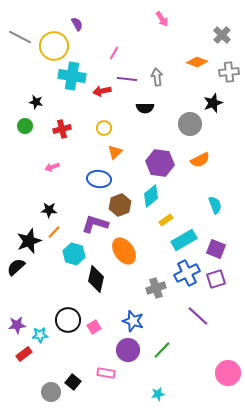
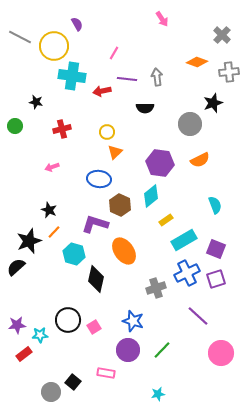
green circle at (25, 126): moved 10 px left
yellow circle at (104, 128): moved 3 px right, 4 px down
brown hexagon at (120, 205): rotated 15 degrees counterclockwise
black star at (49, 210): rotated 21 degrees clockwise
pink circle at (228, 373): moved 7 px left, 20 px up
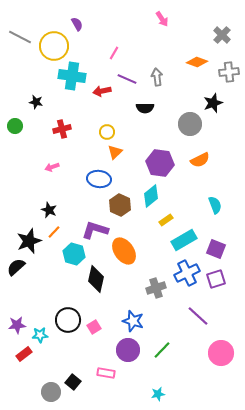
purple line at (127, 79): rotated 18 degrees clockwise
purple L-shape at (95, 224): moved 6 px down
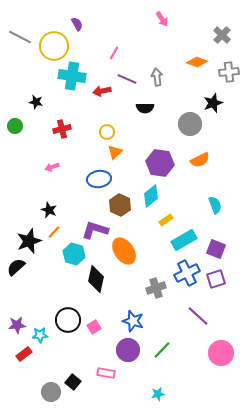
blue ellipse at (99, 179): rotated 15 degrees counterclockwise
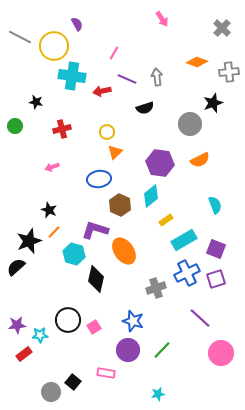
gray cross at (222, 35): moved 7 px up
black semicircle at (145, 108): rotated 18 degrees counterclockwise
purple line at (198, 316): moved 2 px right, 2 px down
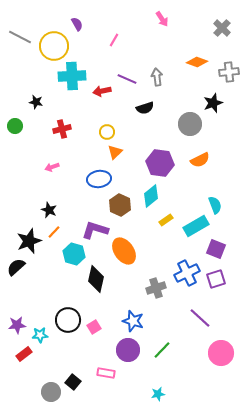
pink line at (114, 53): moved 13 px up
cyan cross at (72, 76): rotated 12 degrees counterclockwise
cyan rectangle at (184, 240): moved 12 px right, 14 px up
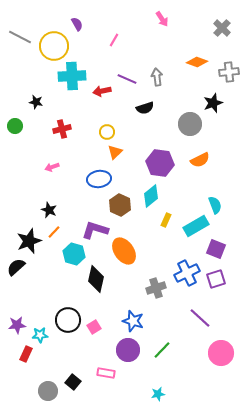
yellow rectangle at (166, 220): rotated 32 degrees counterclockwise
red rectangle at (24, 354): moved 2 px right; rotated 28 degrees counterclockwise
gray circle at (51, 392): moved 3 px left, 1 px up
